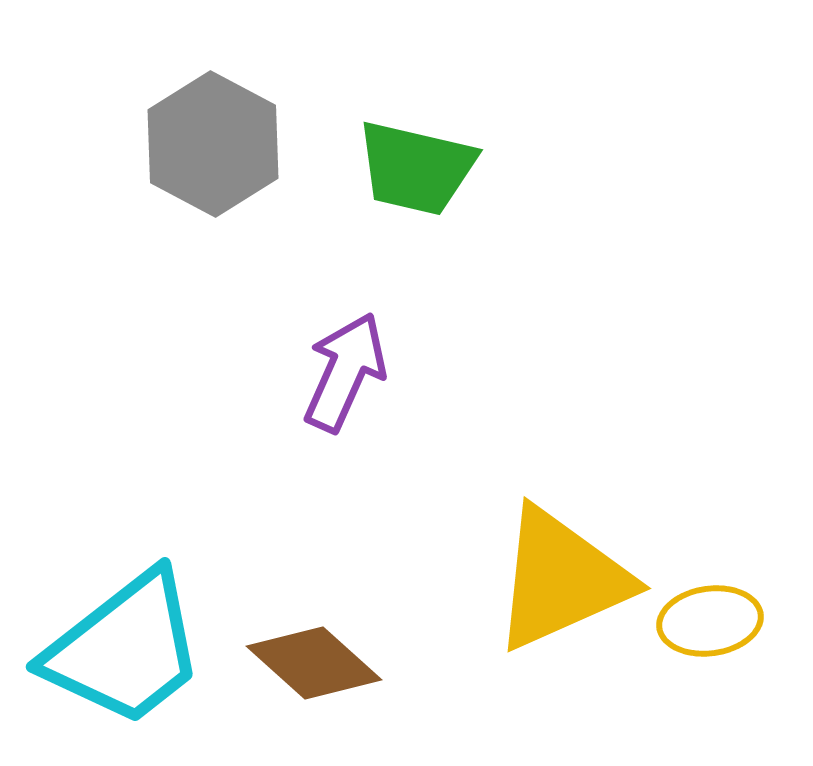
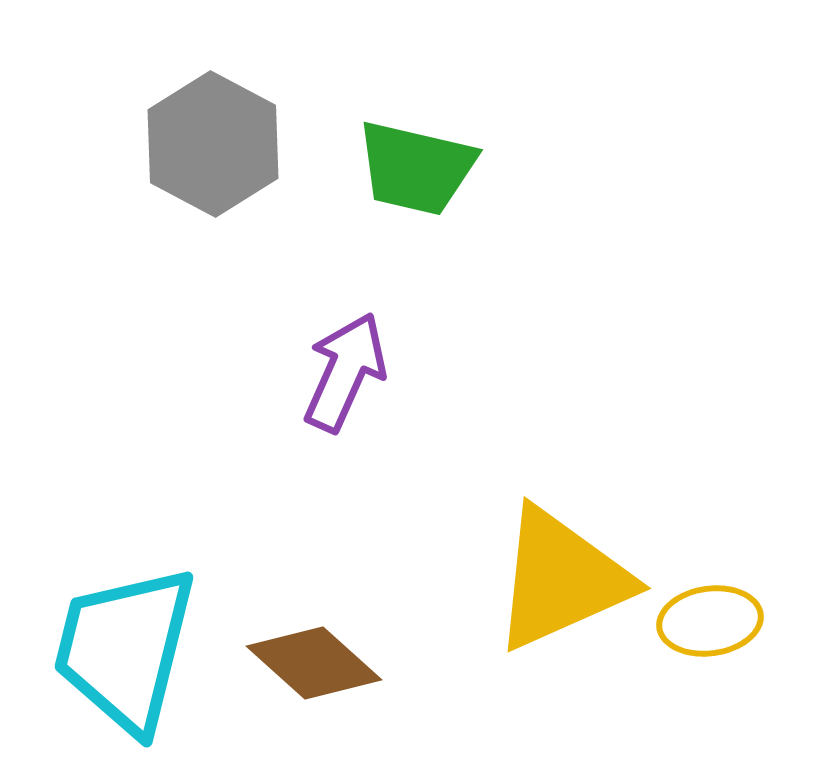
cyan trapezoid: rotated 142 degrees clockwise
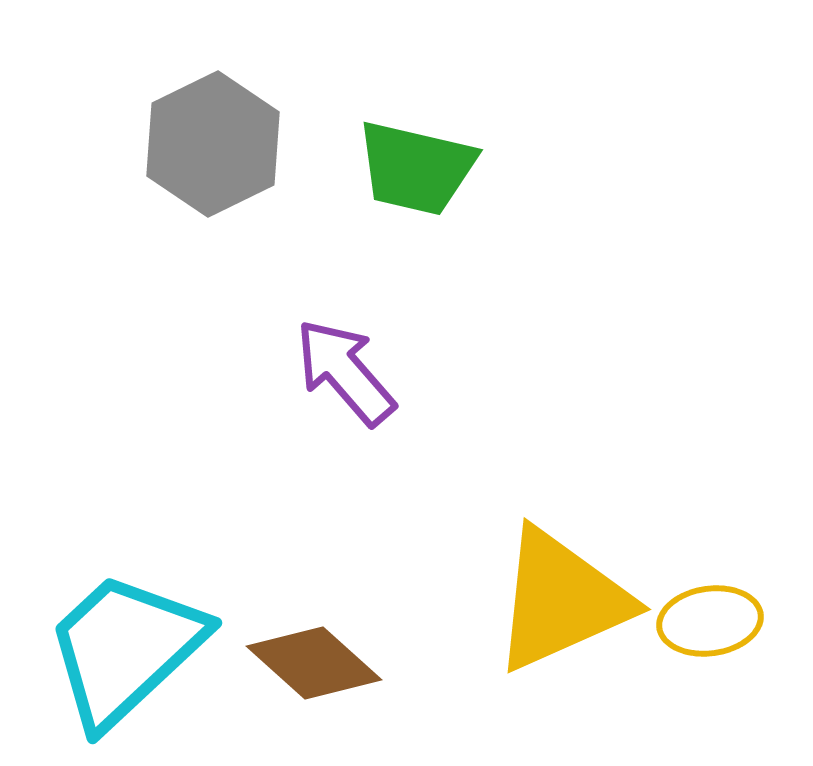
gray hexagon: rotated 6 degrees clockwise
purple arrow: rotated 65 degrees counterclockwise
yellow triangle: moved 21 px down
cyan trapezoid: rotated 33 degrees clockwise
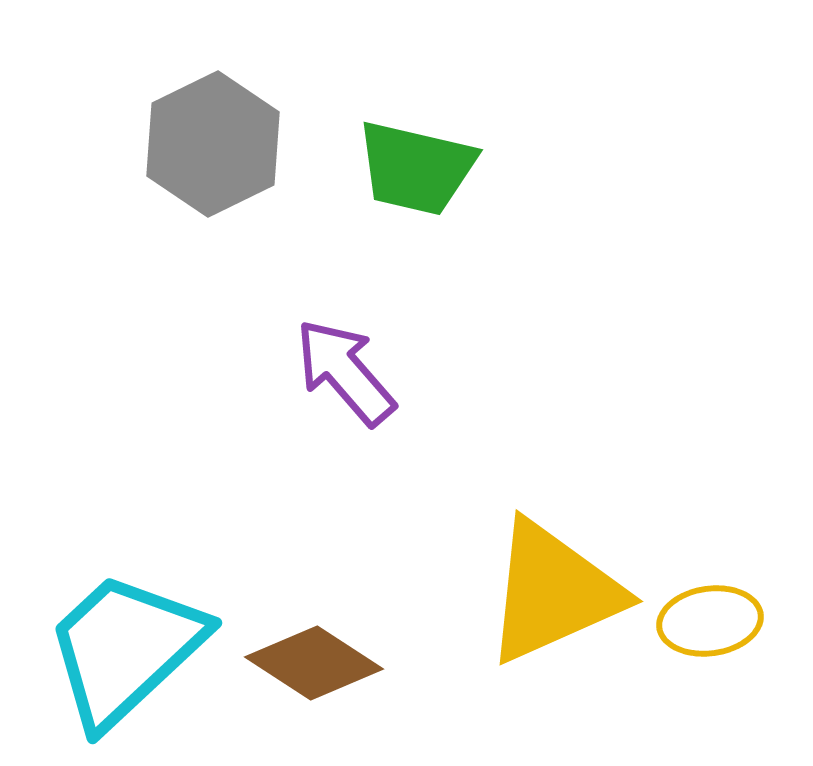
yellow triangle: moved 8 px left, 8 px up
brown diamond: rotated 9 degrees counterclockwise
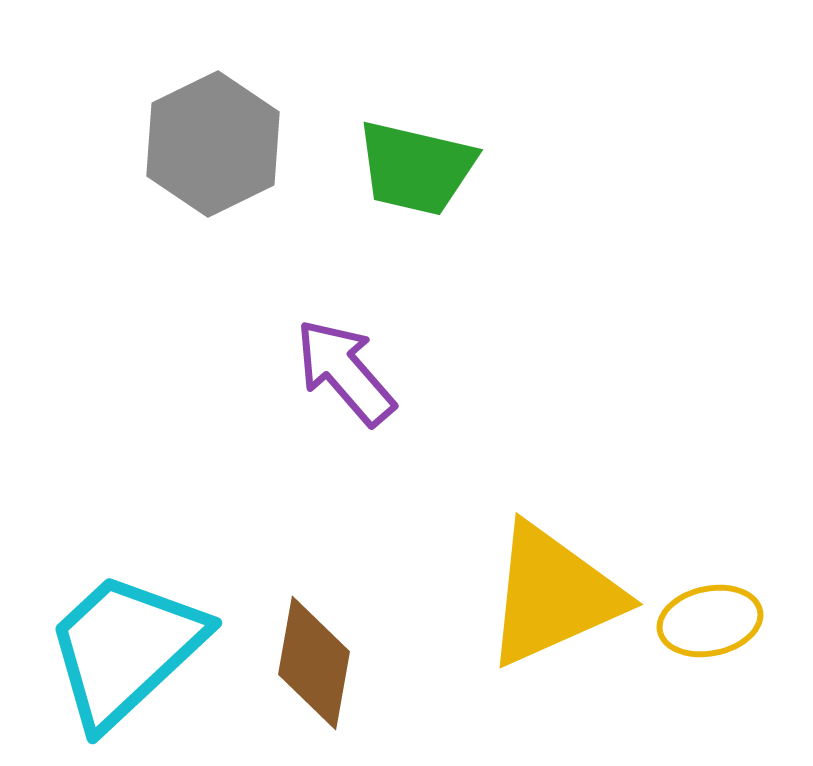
yellow triangle: moved 3 px down
yellow ellipse: rotated 4 degrees counterclockwise
brown diamond: rotated 67 degrees clockwise
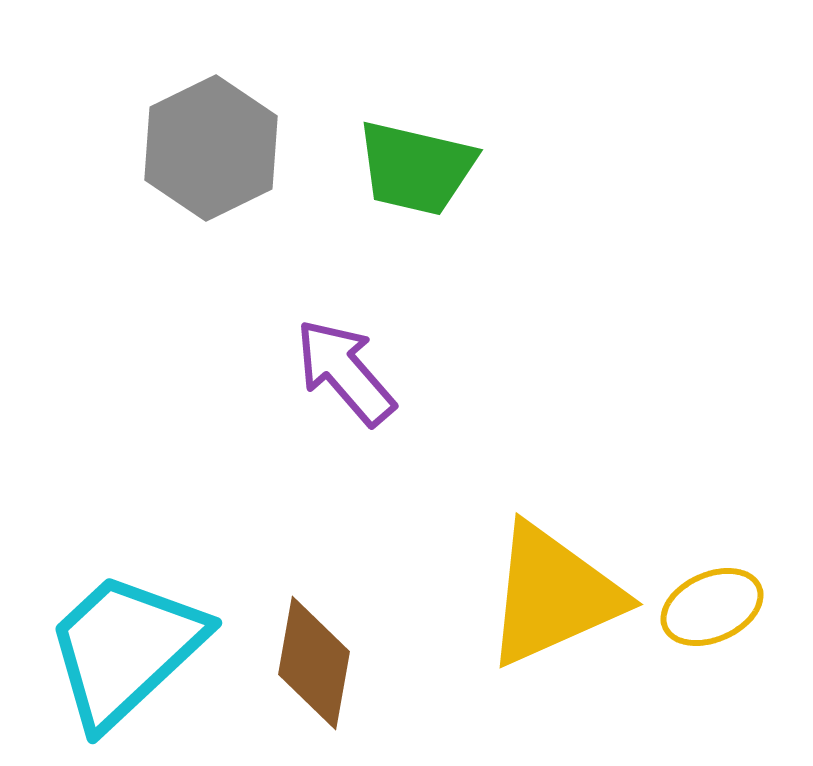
gray hexagon: moved 2 px left, 4 px down
yellow ellipse: moved 2 px right, 14 px up; rotated 12 degrees counterclockwise
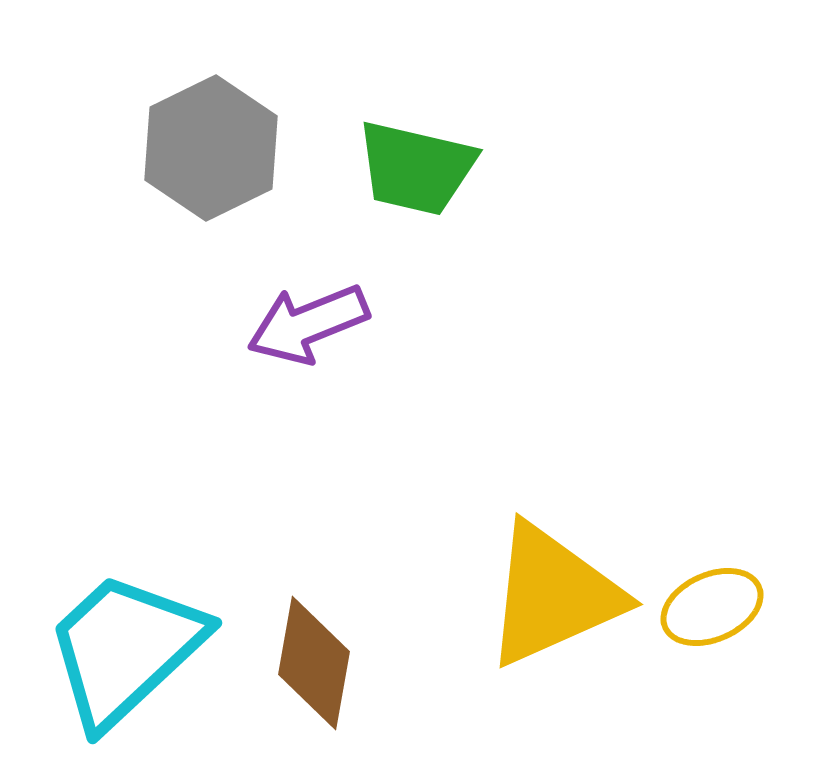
purple arrow: moved 37 px left, 48 px up; rotated 71 degrees counterclockwise
